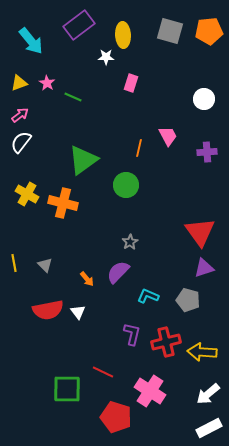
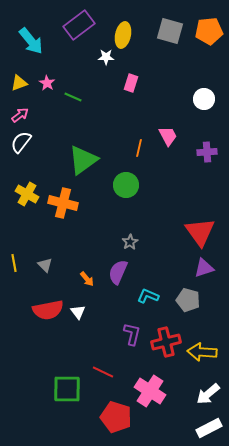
yellow ellipse: rotated 15 degrees clockwise
purple semicircle: rotated 20 degrees counterclockwise
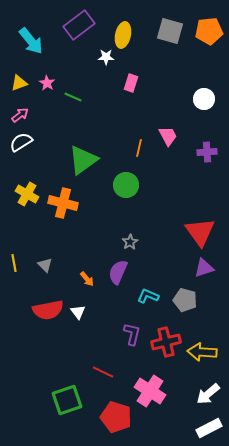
white semicircle: rotated 20 degrees clockwise
gray pentagon: moved 3 px left
green square: moved 11 px down; rotated 20 degrees counterclockwise
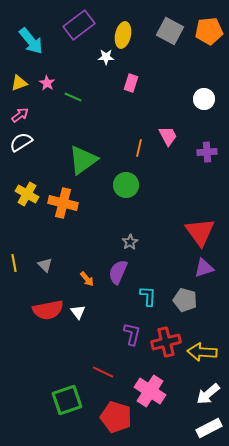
gray square: rotated 12 degrees clockwise
cyan L-shape: rotated 70 degrees clockwise
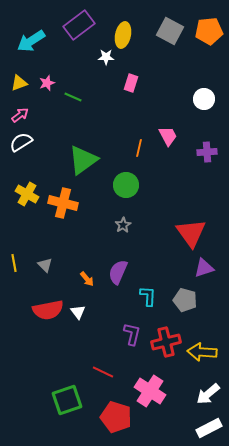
cyan arrow: rotated 96 degrees clockwise
pink star: rotated 21 degrees clockwise
red triangle: moved 9 px left, 1 px down
gray star: moved 7 px left, 17 px up
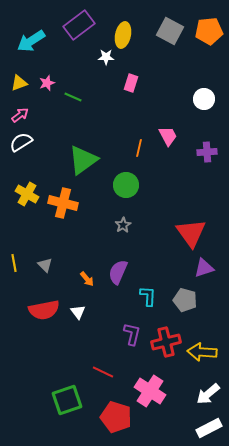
red semicircle: moved 4 px left
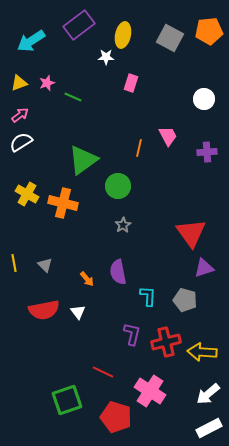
gray square: moved 7 px down
green circle: moved 8 px left, 1 px down
purple semicircle: rotated 35 degrees counterclockwise
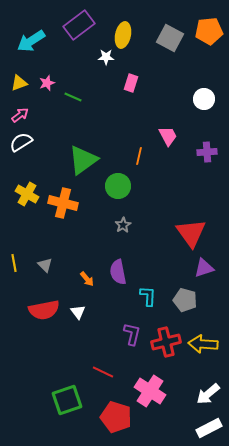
orange line: moved 8 px down
yellow arrow: moved 1 px right, 8 px up
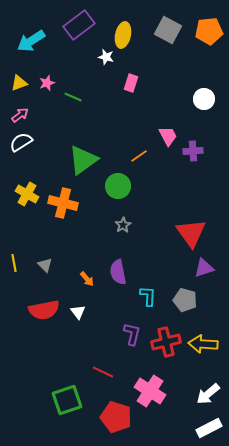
gray square: moved 2 px left, 8 px up
white star: rotated 14 degrees clockwise
purple cross: moved 14 px left, 1 px up
orange line: rotated 42 degrees clockwise
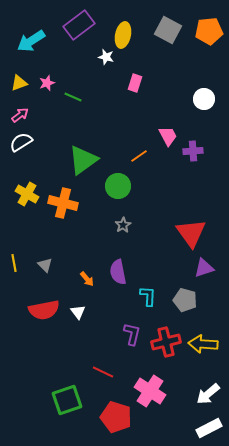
pink rectangle: moved 4 px right
